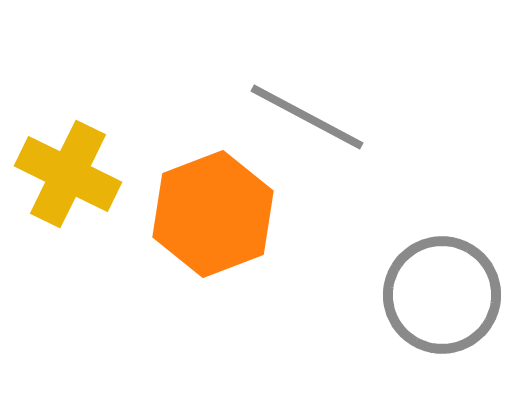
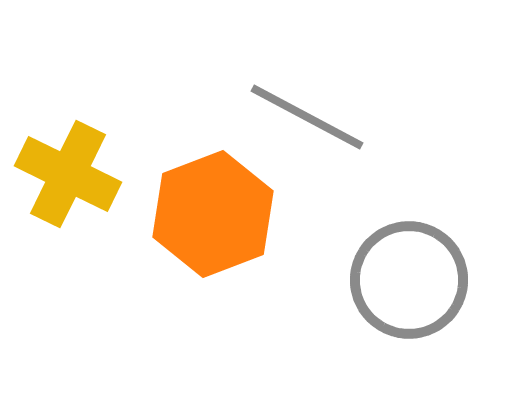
gray circle: moved 33 px left, 15 px up
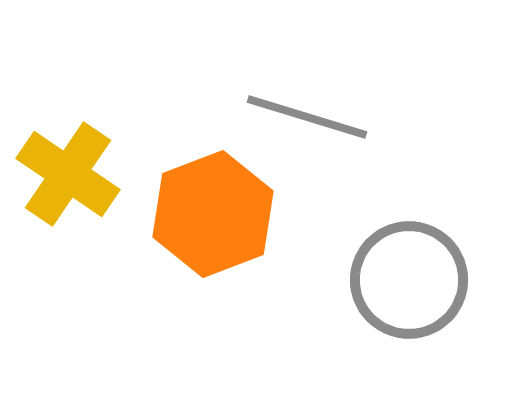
gray line: rotated 11 degrees counterclockwise
yellow cross: rotated 8 degrees clockwise
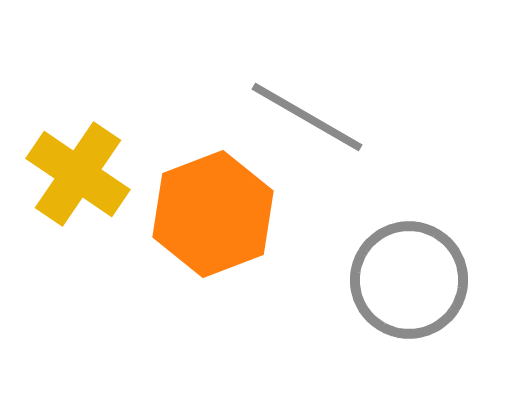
gray line: rotated 13 degrees clockwise
yellow cross: moved 10 px right
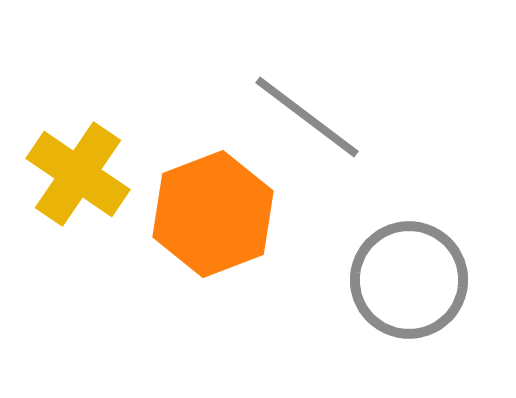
gray line: rotated 7 degrees clockwise
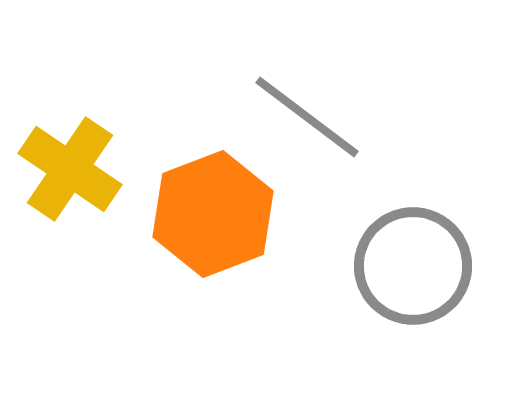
yellow cross: moved 8 px left, 5 px up
gray circle: moved 4 px right, 14 px up
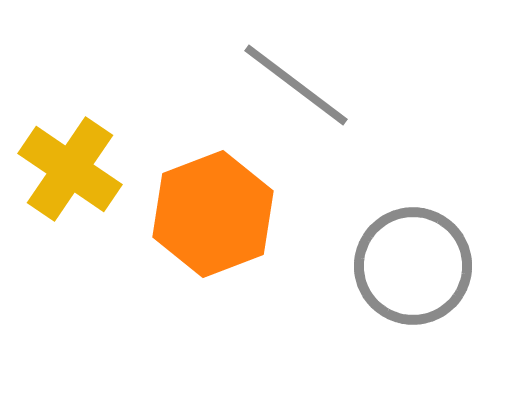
gray line: moved 11 px left, 32 px up
